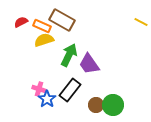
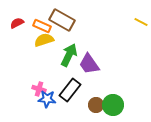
red semicircle: moved 4 px left, 1 px down
blue star: rotated 30 degrees counterclockwise
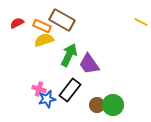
blue star: rotated 18 degrees counterclockwise
brown circle: moved 1 px right
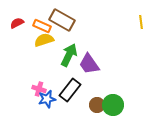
yellow line: rotated 56 degrees clockwise
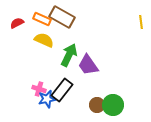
brown rectangle: moved 3 px up
orange rectangle: moved 7 px up
yellow semicircle: rotated 42 degrees clockwise
purple trapezoid: moved 1 px left, 1 px down
black rectangle: moved 8 px left
